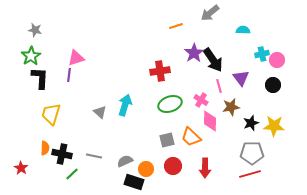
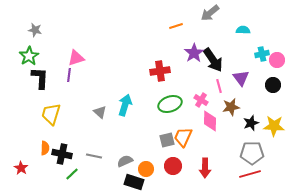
green star: moved 2 px left
orange trapezoid: moved 8 px left; rotated 70 degrees clockwise
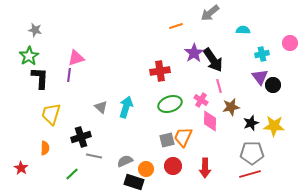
pink circle: moved 13 px right, 17 px up
purple triangle: moved 19 px right, 1 px up
cyan arrow: moved 1 px right, 2 px down
gray triangle: moved 1 px right, 5 px up
black cross: moved 19 px right, 17 px up; rotated 30 degrees counterclockwise
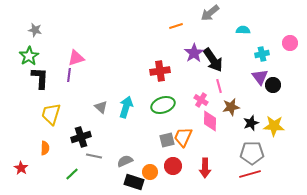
green ellipse: moved 7 px left, 1 px down
orange circle: moved 4 px right, 3 px down
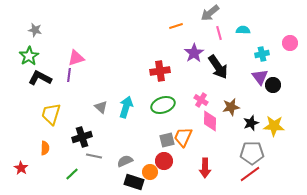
black arrow: moved 5 px right, 7 px down
black L-shape: rotated 65 degrees counterclockwise
pink line: moved 53 px up
black cross: moved 1 px right
red circle: moved 9 px left, 5 px up
red line: rotated 20 degrees counterclockwise
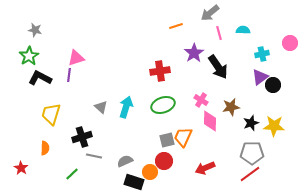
purple triangle: rotated 30 degrees clockwise
red arrow: rotated 66 degrees clockwise
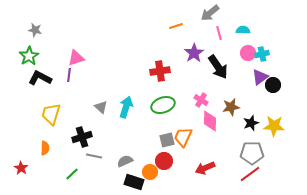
pink circle: moved 42 px left, 10 px down
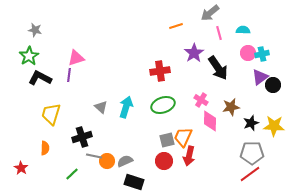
black arrow: moved 1 px down
red arrow: moved 16 px left, 12 px up; rotated 54 degrees counterclockwise
orange circle: moved 43 px left, 11 px up
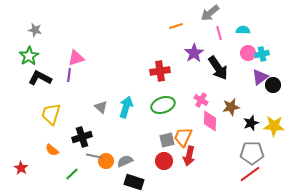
orange semicircle: moved 7 px right, 2 px down; rotated 128 degrees clockwise
orange circle: moved 1 px left
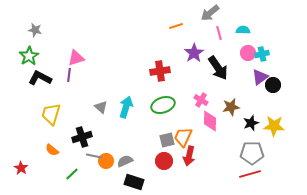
red line: rotated 20 degrees clockwise
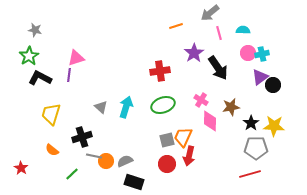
black star: rotated 14 degrees counterclockwise
gray pentagon: moved 4 px right, 5 px up
red circle: moved 3 px right, 3 px down
